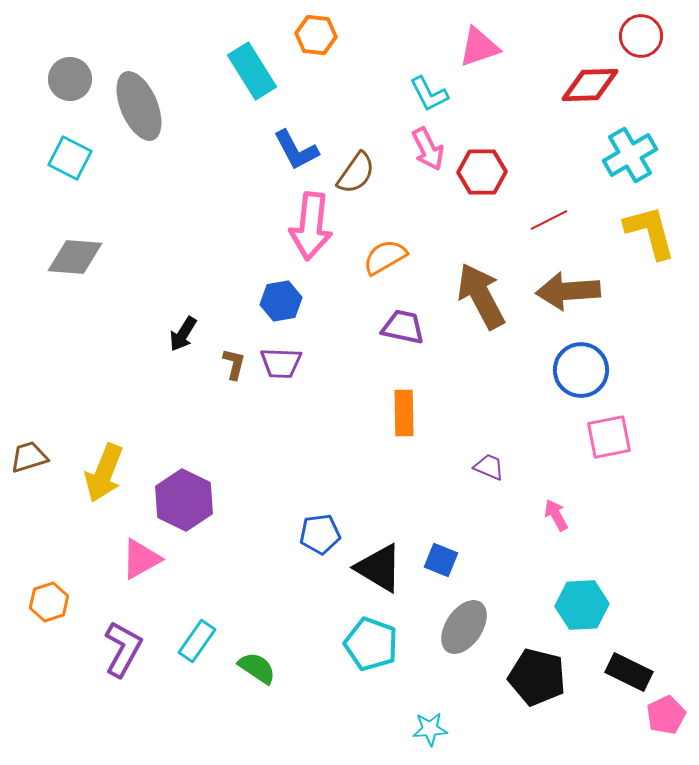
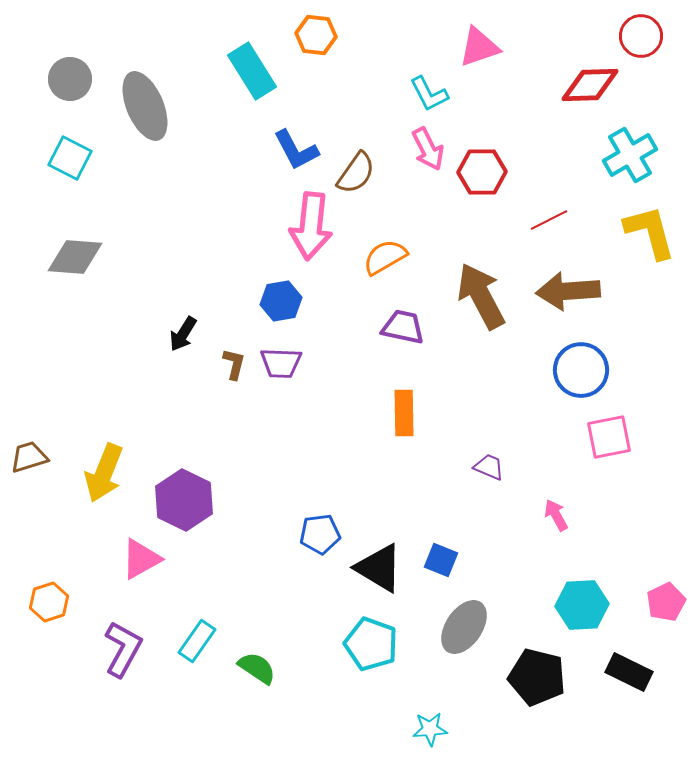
gray ellipse at (139, 106): moved 6 px right
pink pentagon at (666, 715): moved 113 px up
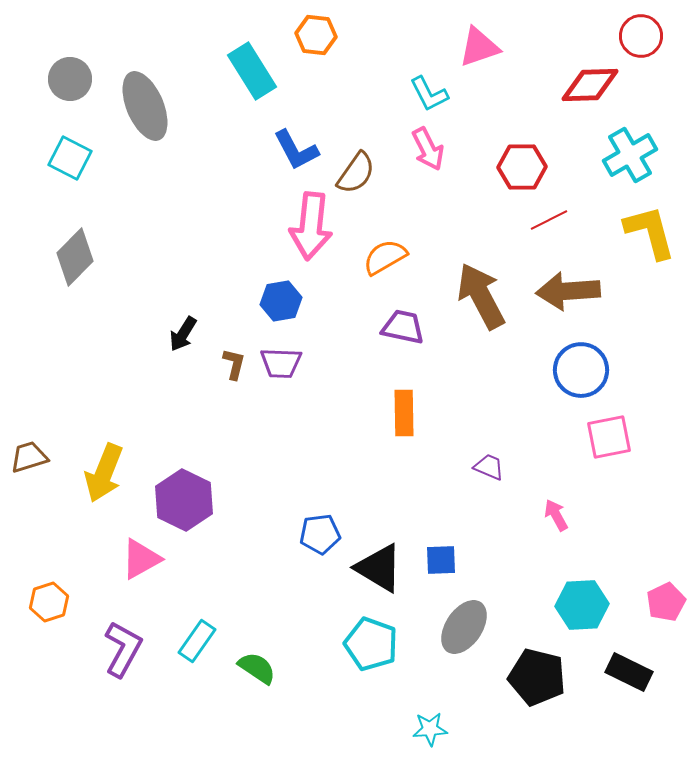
red hexagon at (482, 172): moved 40 px right, 5 px up
gray diamond at (75, 257): rotated 50 degrees counterclockwise
blue square at (441, 560): rotated 24 degrees counterclockwise
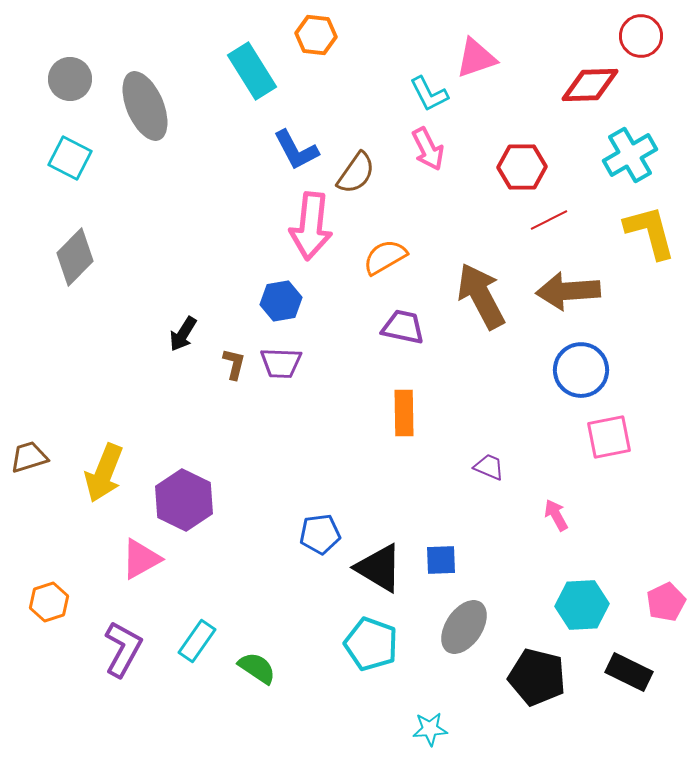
pink triangle at (479, 47): moved 3 px left, 11 px down
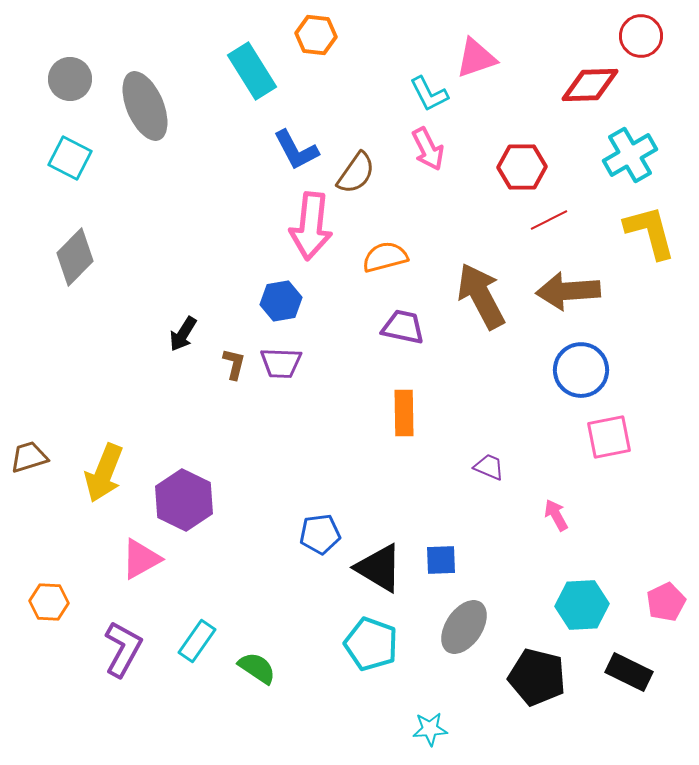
orange semicircle at (385, 257): rotated 15 degrees clockwise
orange hexagon at (49, 602): rotated 21 degrees clockwise
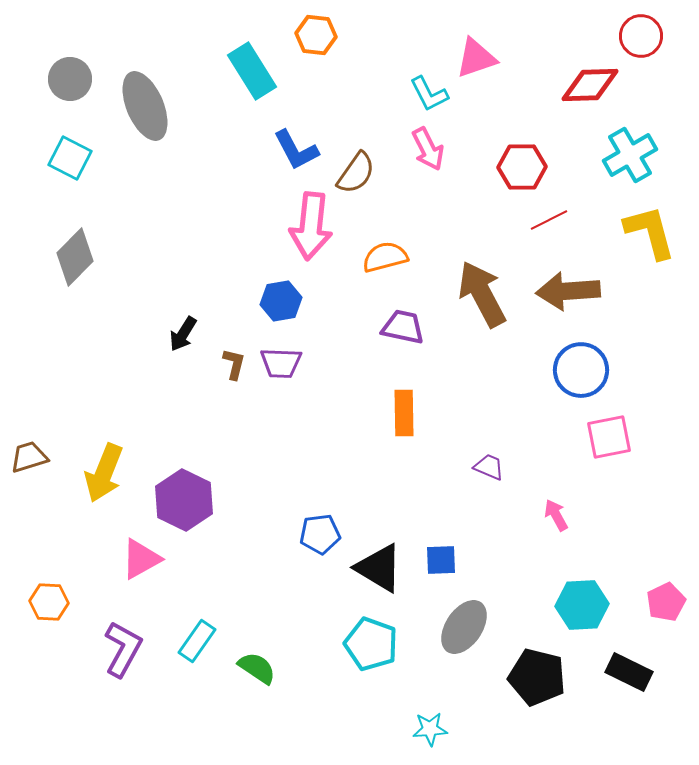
brown arrow at (481, 296): moved 1 px right, 2 px up
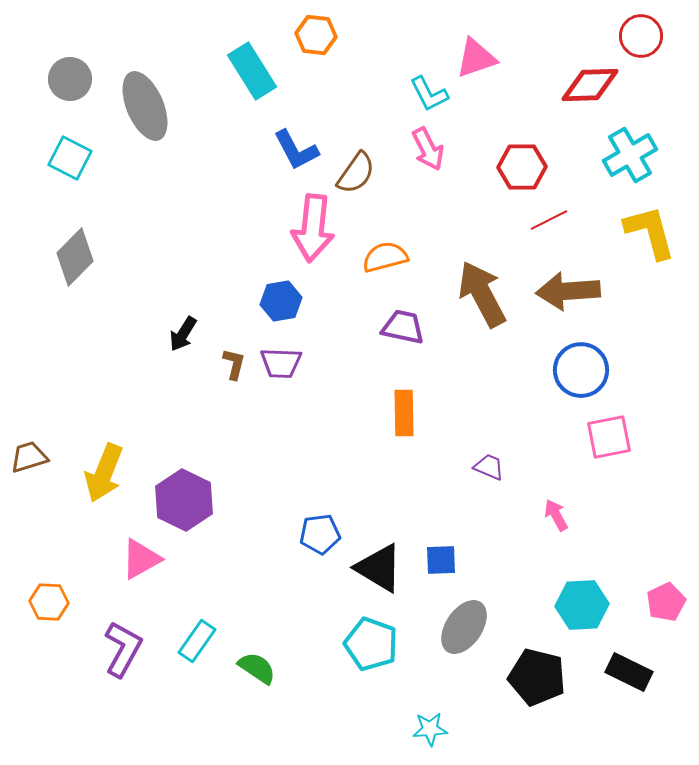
pink arrow at (311, 226): moved 2 px right, 2 px down
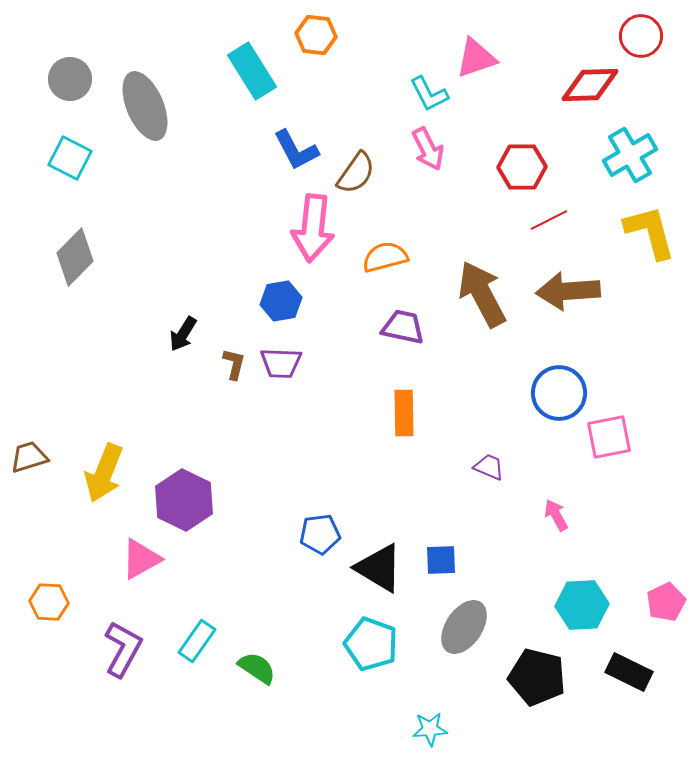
blue circle at (581, 370): moved 22 px left, 23 px down
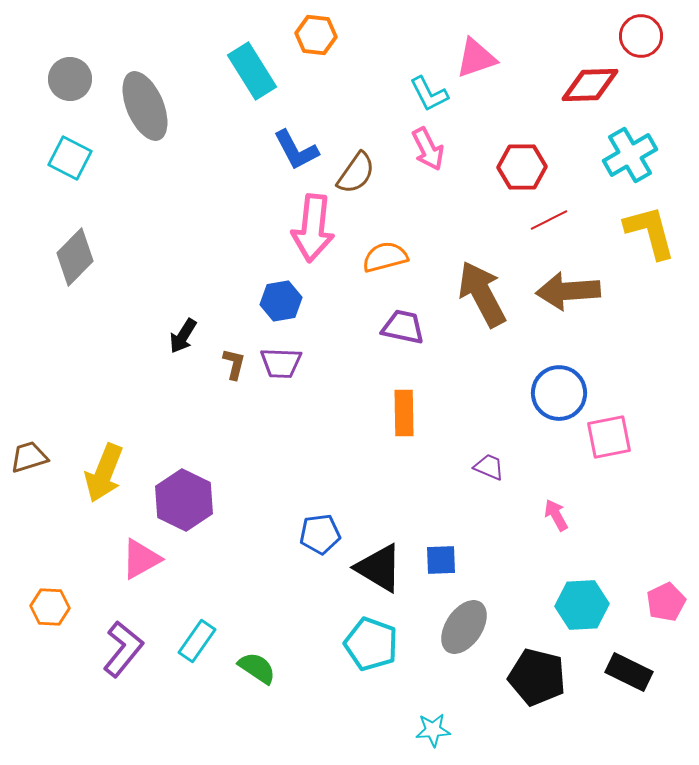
black arrow at (183, 334): moved 2 px down
orange hexagon at (49, 602): moved 1 px right, 5 px down
purple L-shape at (123, 649): rotated 10 degrees clockwise
cyan star at (430, 729): moved 3 px right, 1 px down
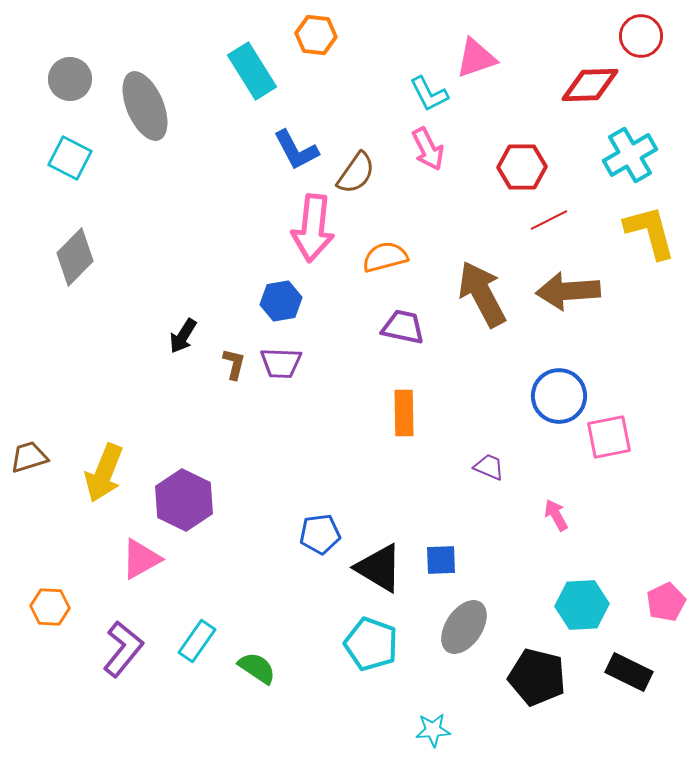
blue circle at (559, 393): moved 3 px down
